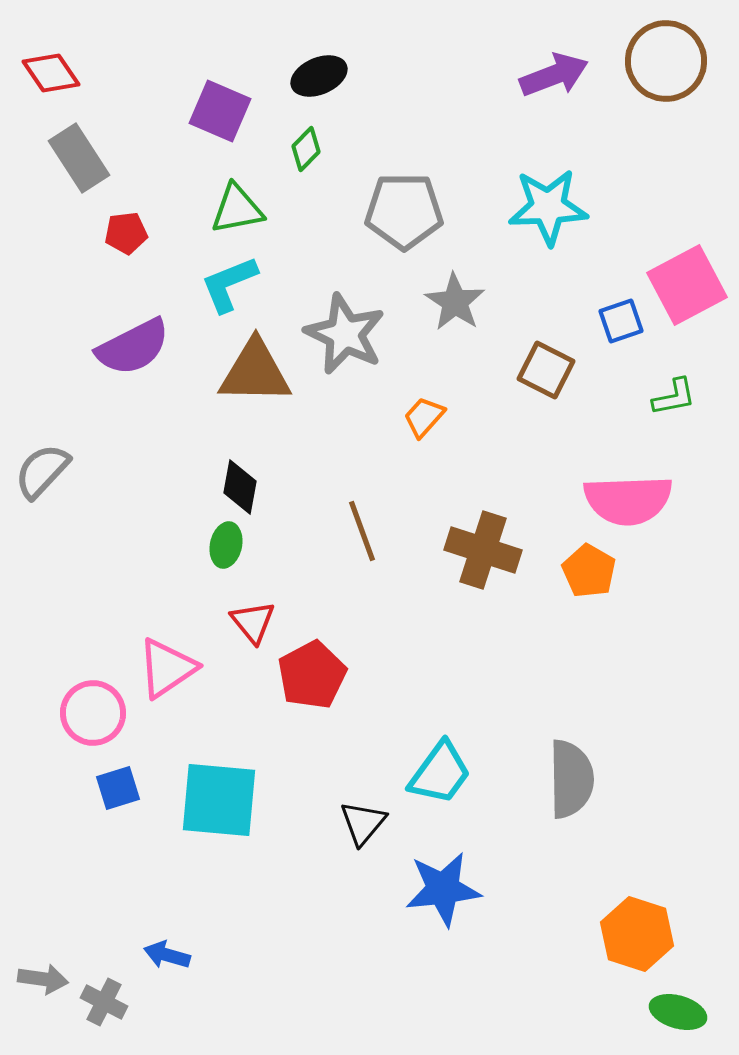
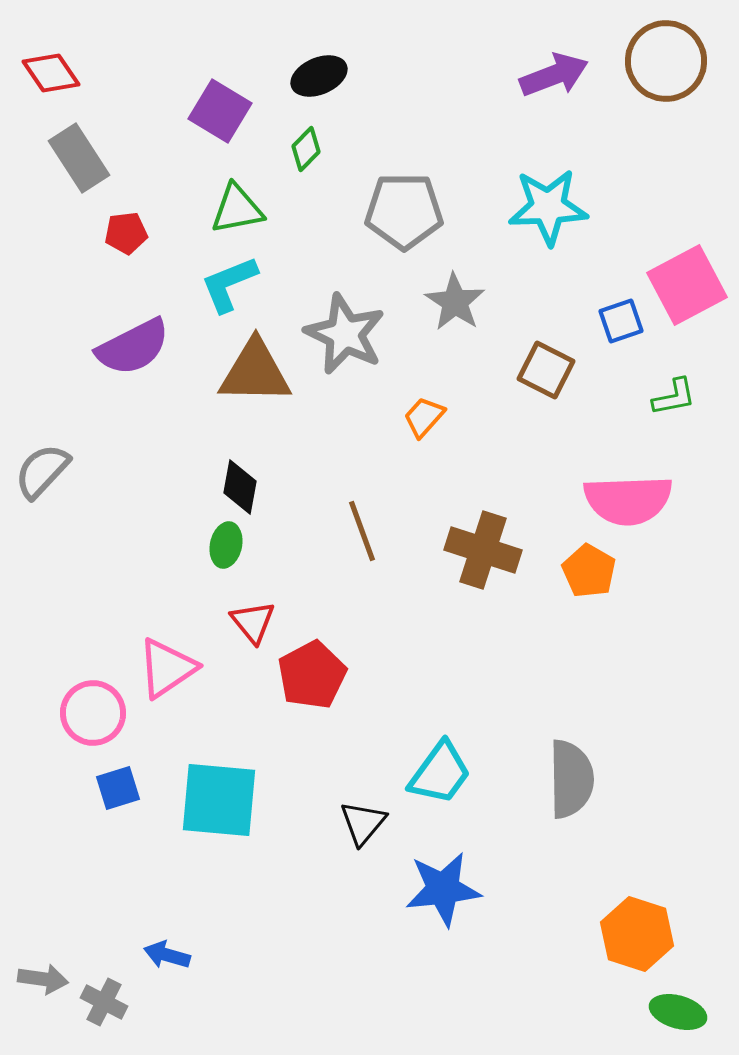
purple square at (220, 111): rotated 8 degrees clockwise
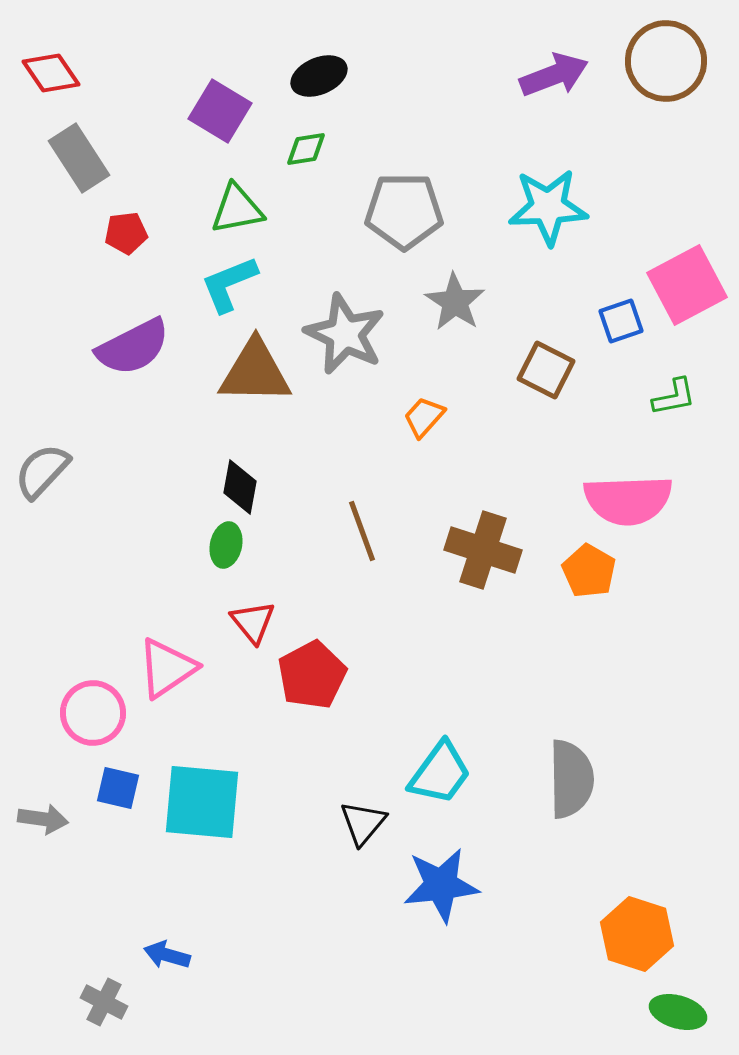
green diamond at (306, 149): rotated 36 degrees clockwise
blue square at (118, 788): rotated 30 degrees clockwise
cyan square at (219, 800): moved 17 px left, 2 px down
blue star at (443, 889): moved 2 px left, 4 px up
gray arrow at (43, 979): moved 160 px up
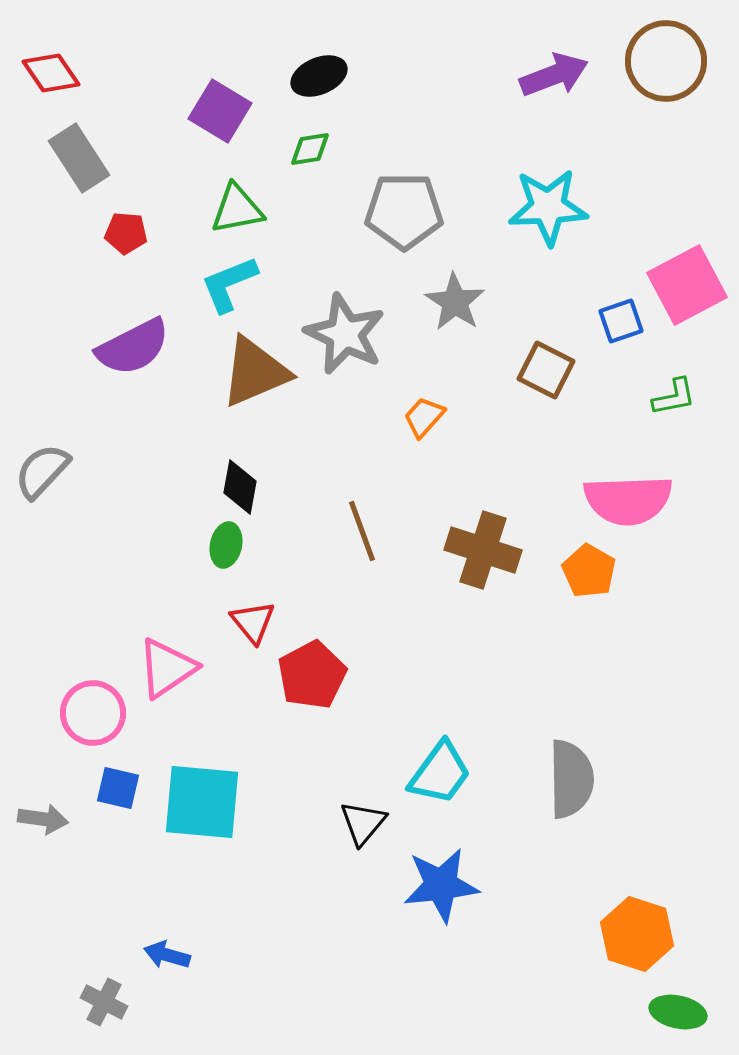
green diamond at (306, 149): moved 4 px right
red pentagon at (126, 233): rotated 12 degrees clockwise
brown triangle at (255, 372): rotated 24 degrees counterclockwise
green ellipse at (678, 1012): rotated 4 degrees counterclockwise
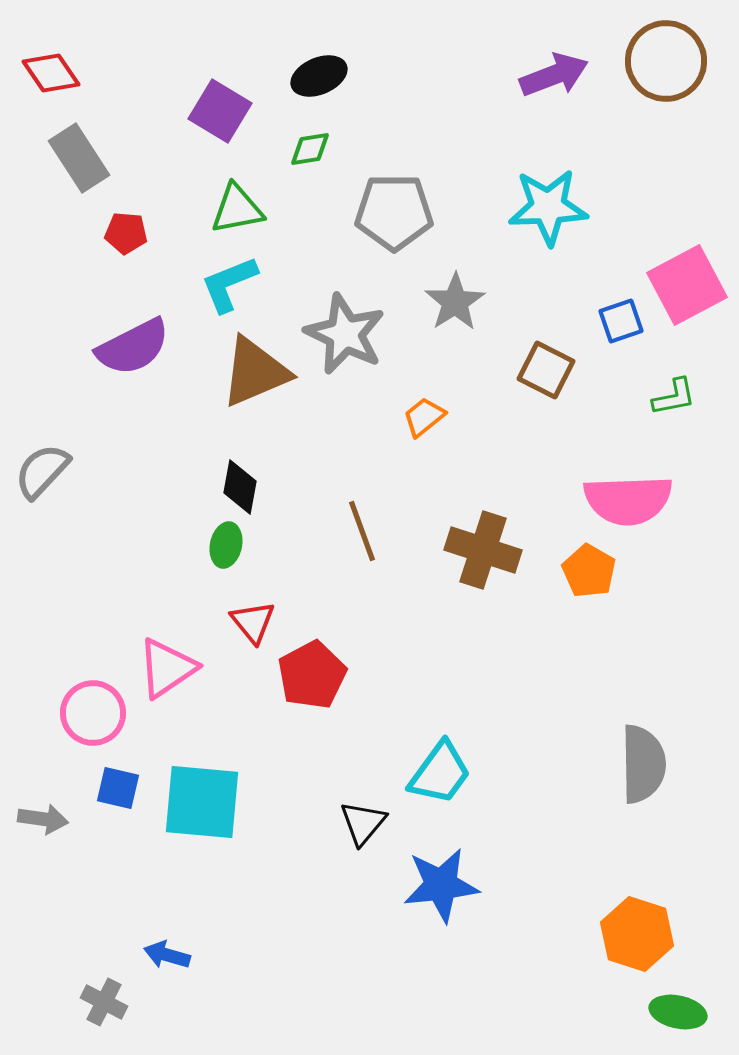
gray pentagon at (404, 211): moved 10 px left, 1 px down
gray star at (455, 302): rotated 6 degrees clockwise
orange trapezoid at (424, 417): rotated 9 degrees clockwise
gray semicircle at (571, 779): moved 72 px right, 15 px up
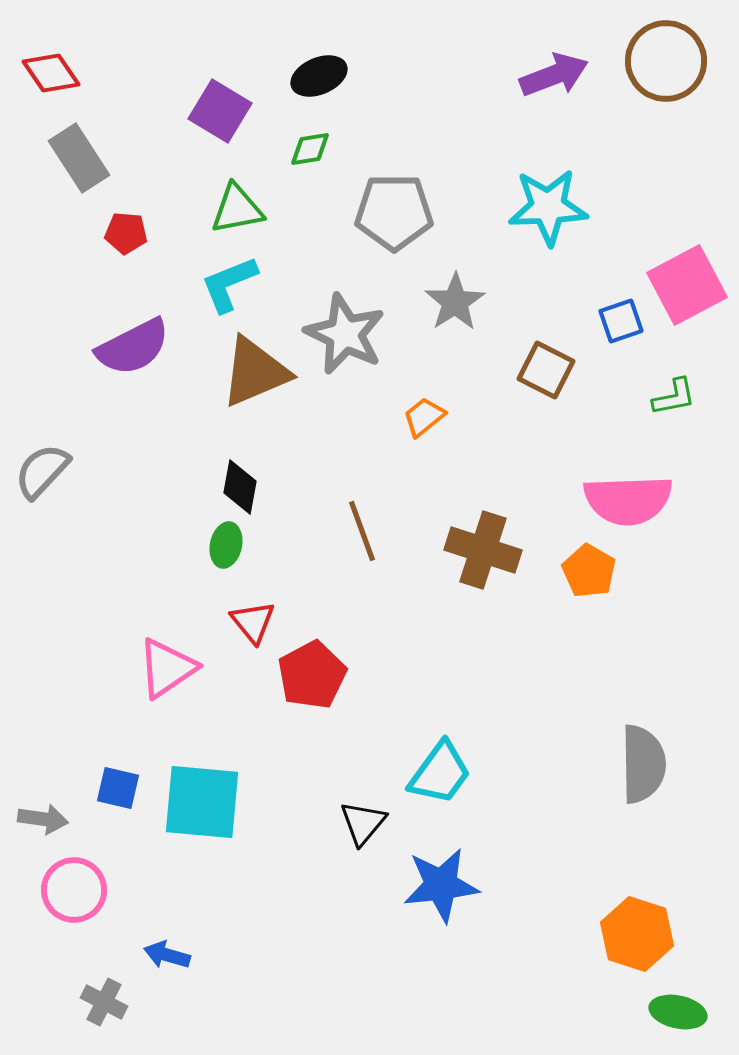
pink circle at (93, 713): moved 19 px left, 177 px down
